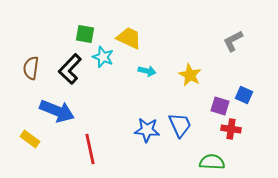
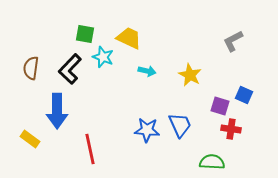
blue arrow: rotated 68 degrees clockwise
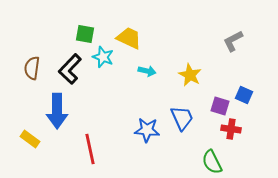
brown semicircle: moved 1 px right
blue trapezoid: moved 2 px right, 7 px up
green semicircle: rotated 120 degrees counterclockwise
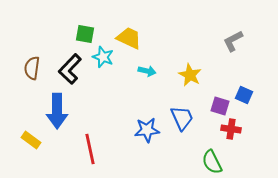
blue star: rotated 10 degrees counterclockwise
yellow rectangle: moved 1 px right, 1 px down
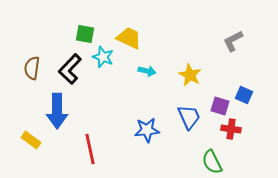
blue trapezoid: moved 7 px right, 1 px up
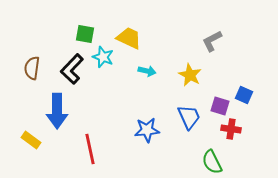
gray L-shape: moved 21 px left
black L-shape: moved 2 px right
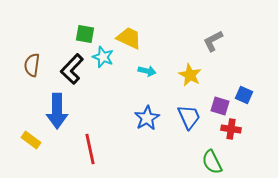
gray L-shape: moved 1 px right
brown semicircle: moved 3 px up
blue star: moved 12 px up; rotated 25 degrees counterclockwise
